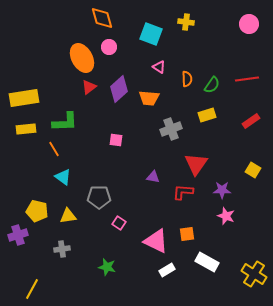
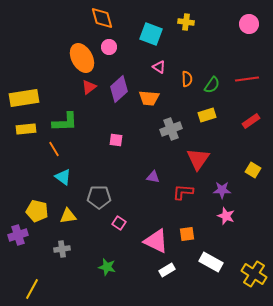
red triangle at (196, 164): moved 2 px right, 5 px up
white rectangle at (207, 262): moved 4 px right
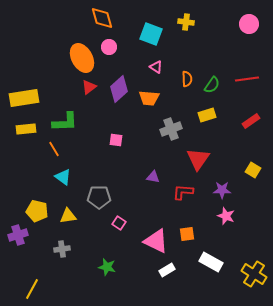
pink triangle at (159, 67): moved 3 px left
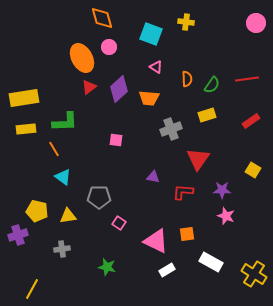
pink circle at (249, 24): moved 7 px right, 1 px up
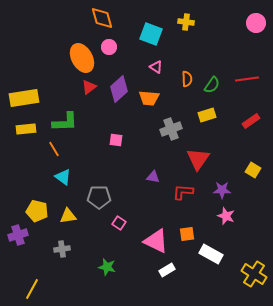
white rectangle at (211, 262): moved 8 px up
